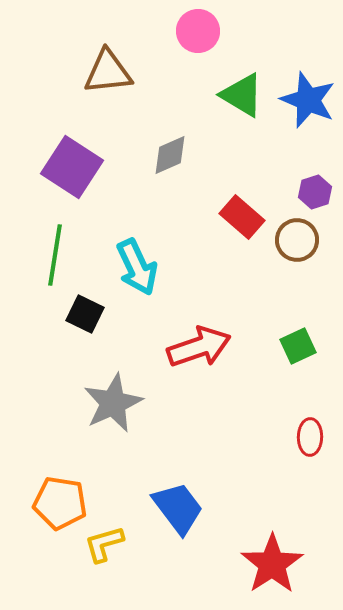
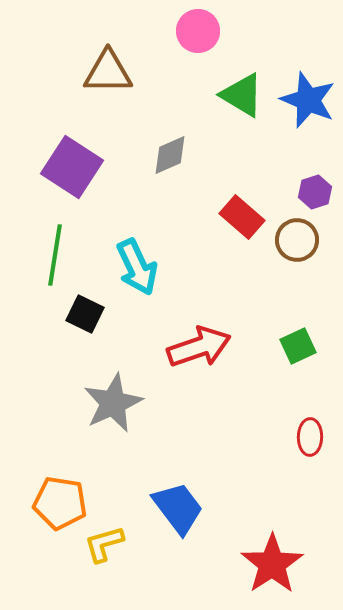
brown triangle: rotated 6 degrees clockwise
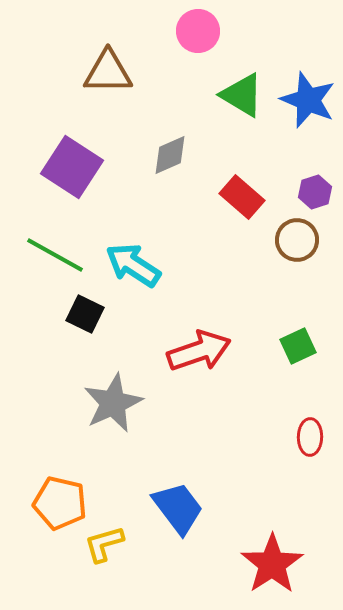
red rectangle: moved 20 px up
green line: rotated 70 degrees counterclockwise
cyan arrow: moved 4 px left, 2 px up; rotated 148 degrees clockwise
red arrow: moved 4 px down
orange pentagon: rotated 4 degrees clockwise
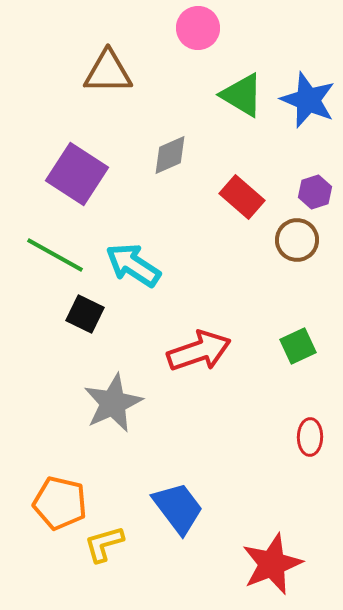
pink circle: moved 3 px up
purple square: moved 5 px right, 7 px down
red star: rotated 12 degrees clockwise
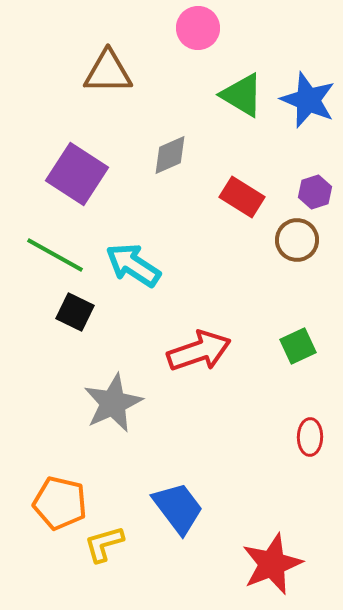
red rectangle: rotated 9 degrees counterclockwise
black square: moved 10 px left, 2 px up
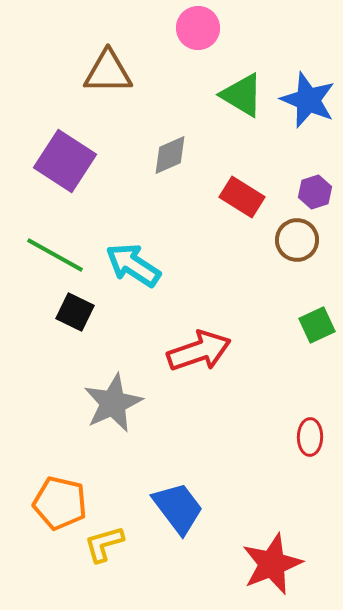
purple square: moved 12 px left, 13 px up
green square: moved 19 px right, 21 px up
